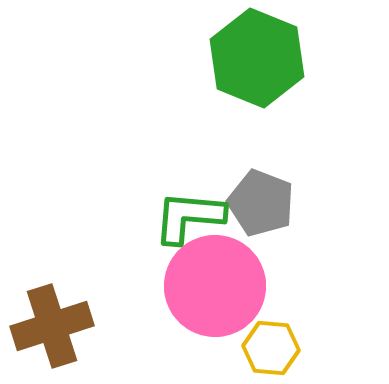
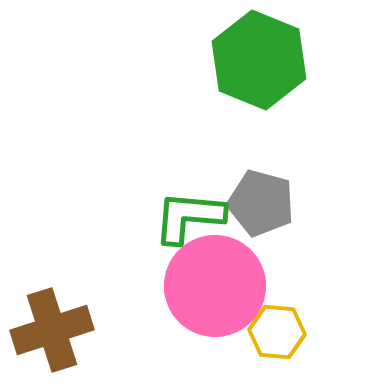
green hexagon: moved 2 px right, 2 px down
gray pentagon: rotated 6 degrees counterclockwise
brown cross: moved 4 px down
yellow hexagon: moved 6 px right, 16 px up
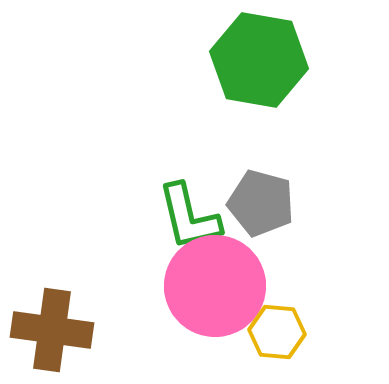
green hexagon: rotated 12 degrees counterclockwise
green L-shape: rotated 108 degrees counterclockwise
brown cross: rotated 26 degrees clockwise
